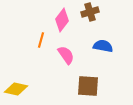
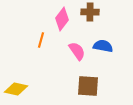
brown cross: rotated 18 degrees clockwise
pink diamond: moved 1 px up
pink semicircle: moved 11 px right, 4 px up
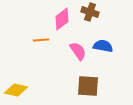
brown cross: rotated 18 degrees clockwise
pink diamond: rotated 15 degrees clockwise
orange line: rotated 70 degrees clockwise
pink semicircle: moved 1 px right
yellow diamond: moved 1 px down
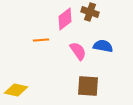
pink diamond: moved 3 px right
